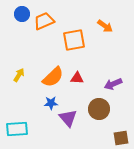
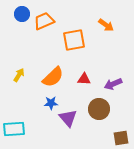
orange arrow: moved 1 px right, 1 px up
red triangle: moved 7 px right, 1 px down
cyan rectangle: moved 3 px left
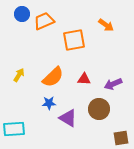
blue star: moved 2 px left
purple triangle: rotated 18 degrees counterclockwise
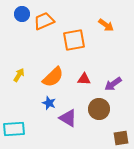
purple arrow: rotated 12 degrees counterclockwise
blue star: rotated 24 degrees clockwise
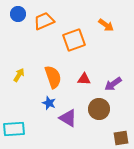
blue circle: moved 4 px left
orange square: rotated 10 degrees counterclockwise
orange semicircle: rotated 65 degrees counterclockwise
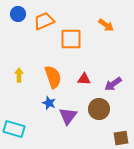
orange square: moved 3 px left, 1 px up; rotated 20 degrees clockwise
yellow arrow: rotated 32 degrees counterclockwise
purple triangle: moved 2 px up; rotated 36 degrees clockwise
cyan rectangle: rotated 20 degrees clockwise
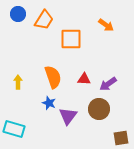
orange trapezoid: moved 1 px up; rotated 145 degrees clockwise
yellow arrow: moved 1 px left, 7 px down
purple arrow: moved 5 px left
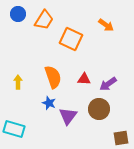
orange square: rotated 25 degrees clockwise
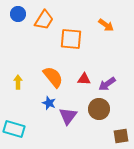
orange square: rotated 20 degrees counterclockwise
orange semicircle: rotated 20 degrees counterclockwise
purple arrow: moved 1 px left
brown square: moved 2 px up
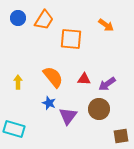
blue circle: moved 4 px down
